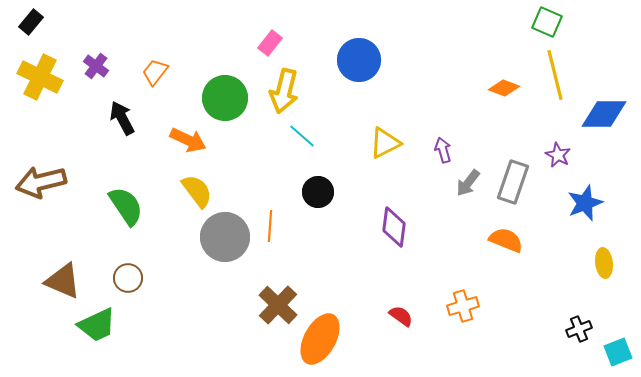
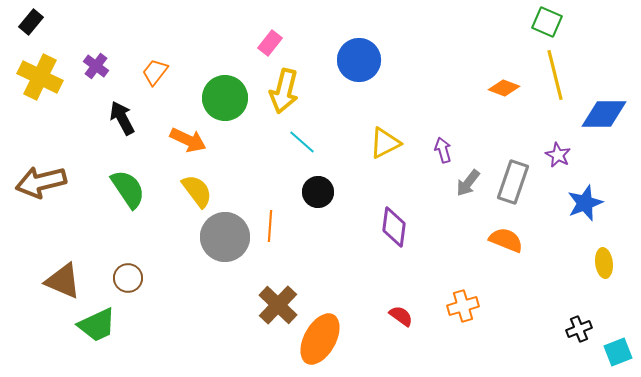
cyan line: moved 6 px down
green semicircle: moved 2 px right, 17 px up
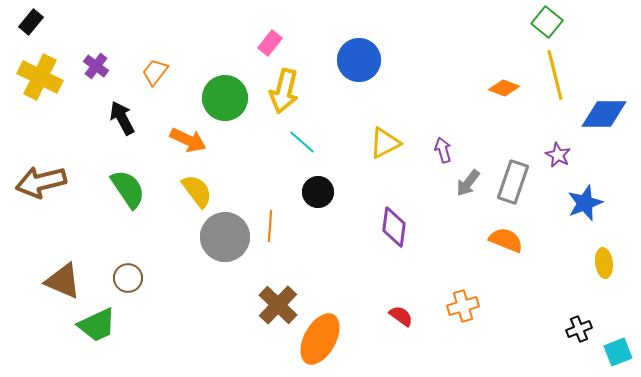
green square: rotated 16 degrees clockwise
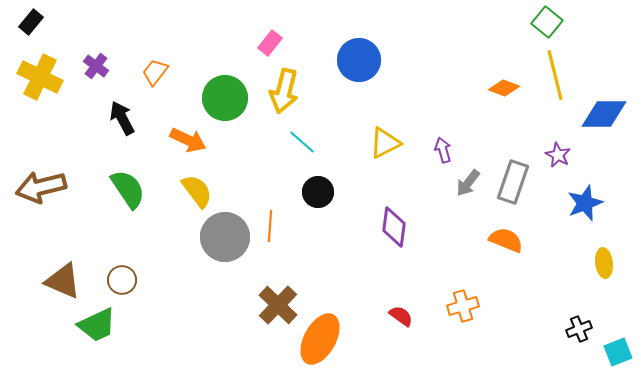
brown arrow: moved 5 px down
brown circle: moved 6 px left, 2 px down
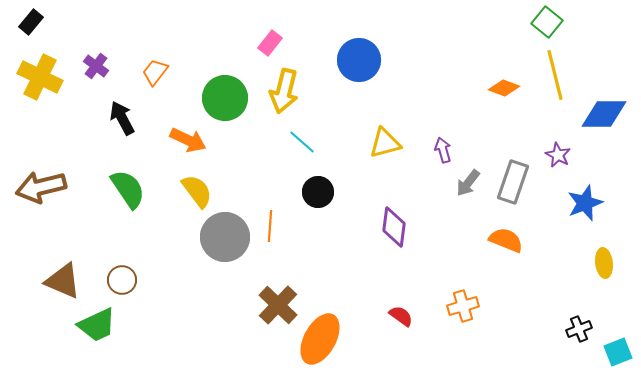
yellow triangle: rotated 12 degrees clockwise
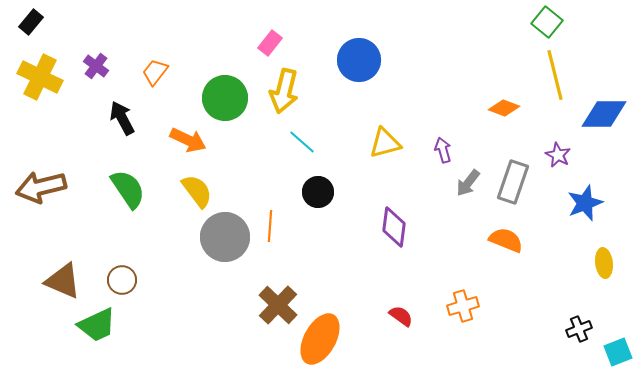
orange diamond: moved 20 px down
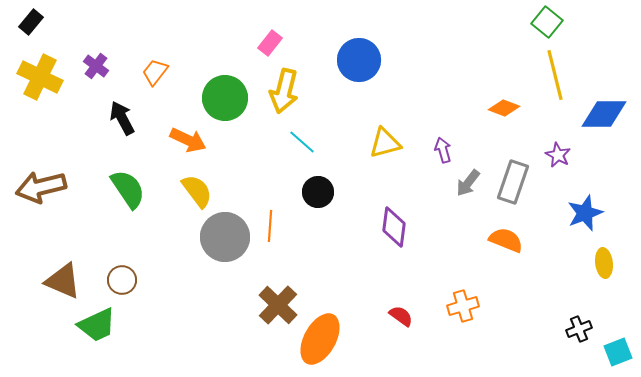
blue star: moved 10 px down
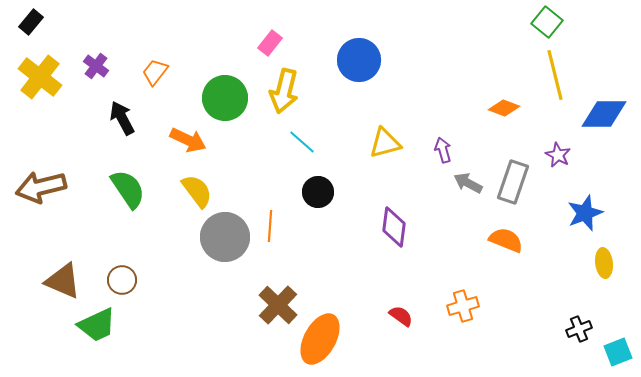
yellow cross: rotated 12 degrees clockwise
gray arrow: rotated 80 degrees clockwise
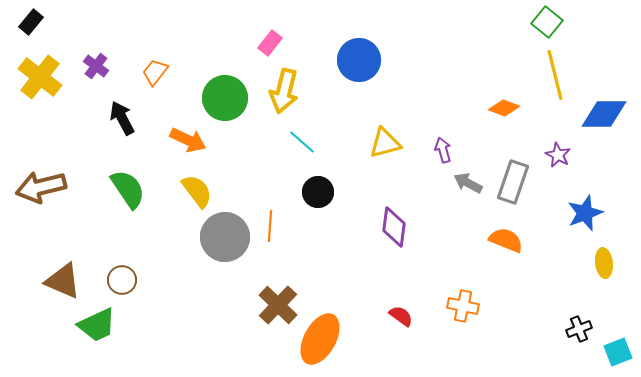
orange cross: rotated 28 degrees clockwise
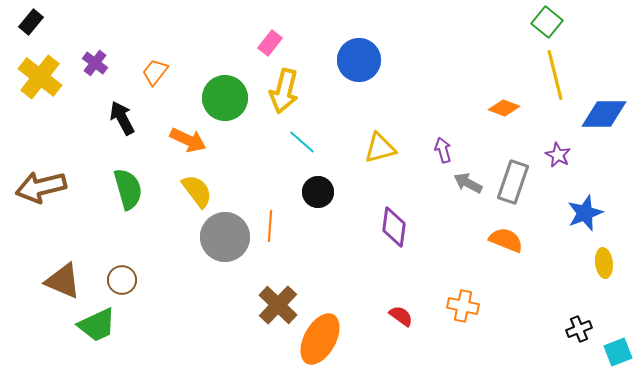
purple cross: moved 1 px left, 3 px up
yellow triangle: moved 5 px left, 5 px down
green semicircle: rotated 18 degrees clockwise
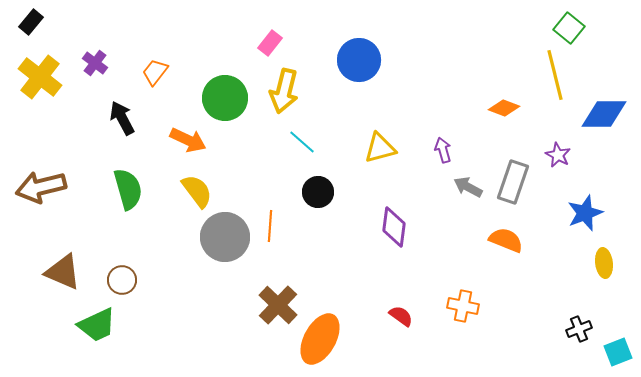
green square: moved 22 px right, 6 px down
gray arrow: moved 4 px down
brown triangle: moved 9 px up
